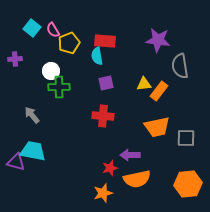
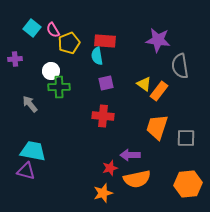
yellow triangle: rotated 42 degrees clockwise
gray arrow: moved 2 px left, 11 px up
orange trapezoid: rotated 120 degrees clockwise
purple triangle: moved 10 px right, 9 px down
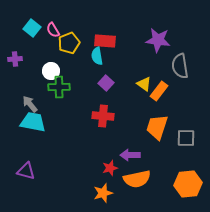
purple square: rotated 35 degrees counterclockwise
cyan trapezoid: moved 29 px up
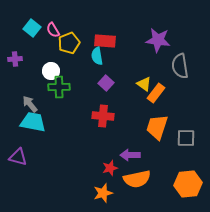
orange rectangle: moved 3 px left, 2 px down
purple triangle: moved 8 px left, 14 px up
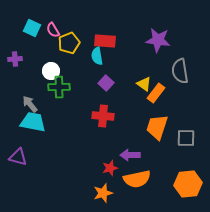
cyan square: rotated 12 degrees counterclockwise
gray semicircle: moved 5 px down
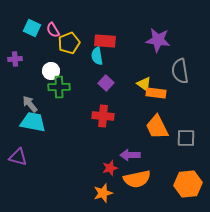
orange rectangle: rotated 60 degrees clockwise
orange trapezoid: rotated 44 degrees counterclockwise
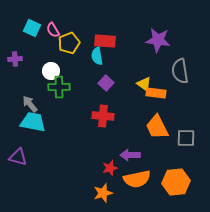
orange hexagon: moved 12 px left, 2 px up
